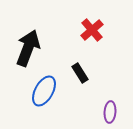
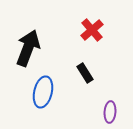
black rectangle: moved 5 px right
blue ellipse: moved 1 px left, 1 px down; rotated 16 degrees counterclockwise
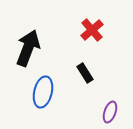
purple ellipse: rotated 15 degrees clockwise
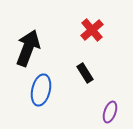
blue ellipse: moved 2 px left, 2 px up
